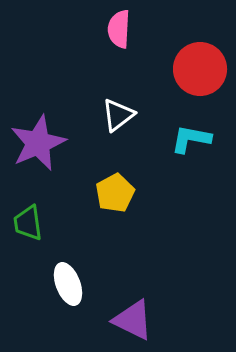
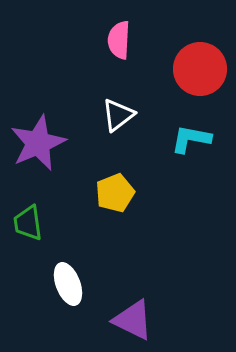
pink semicircle: moved 11 px down
yellow pentagon: rotated 6 degrees clockwise
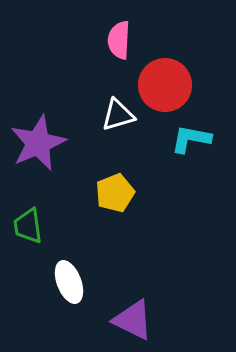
red circle: moved 35 px left, 16 px down
white triangle: rotated 21 degrees clockwise
green trapezoid: moved 3 px down
white ellipse: moved 1 px right, 2 px up
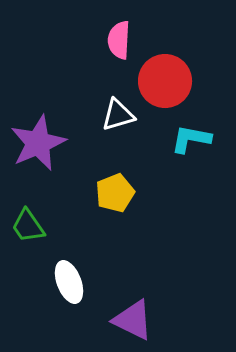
red circle: moved 4 px up
green trapezoid: rotated 27 degrees counterclockwise
